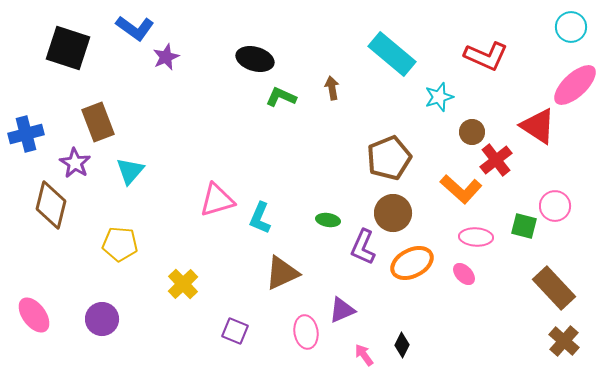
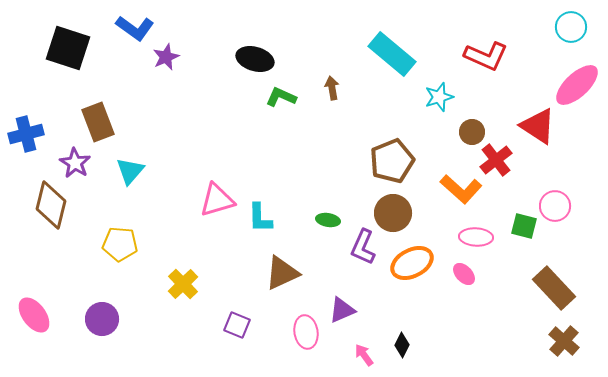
pink ellipse at (575, 85): moved 2 px right
brown pentagon at (389, 158): moved 3 px right, 3 px down
cyan L-shape at (260, 218): rotated 24 degrees counterclockwise
purple square at (235, 331): moved 2 px right, 6 px up
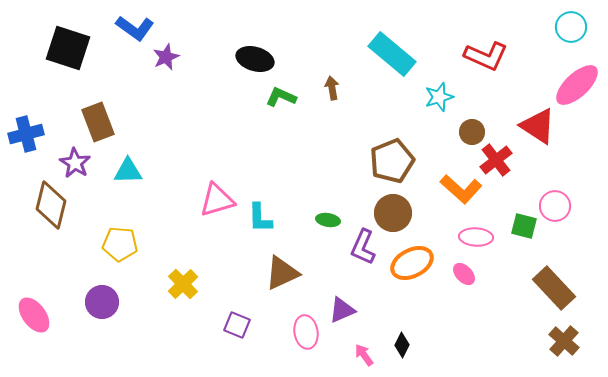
cyan triangle at (130, 171): moved 2 px left; rotated 48 degrees clockwise
purple circle at (102, 319): moved 17 px up
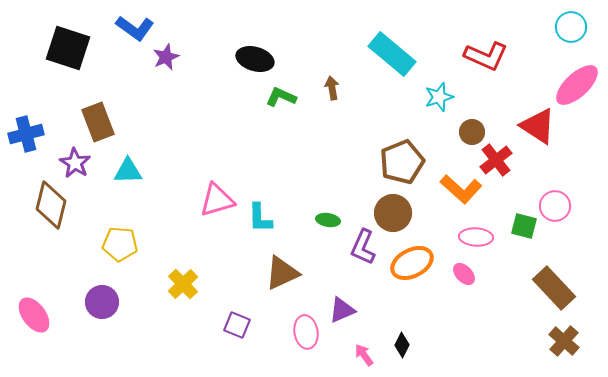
brown pentagon at (392, 161): moved 10 px right, 1 px down
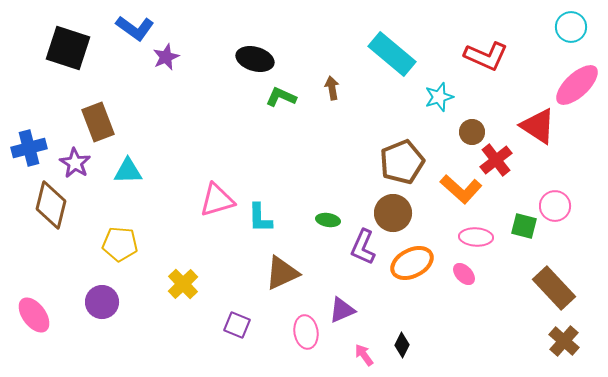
blue cross at (26, 134): moved 3 px right, 14 px down
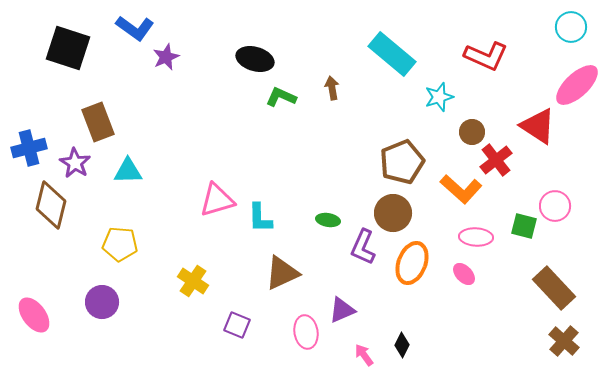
orange ellipse at (412, 263): rotated 42 degrees counterclockwise
yellow cross at (183, 284): moved 10 px right, 3 px up; rotated 12 degrees counterclockwise
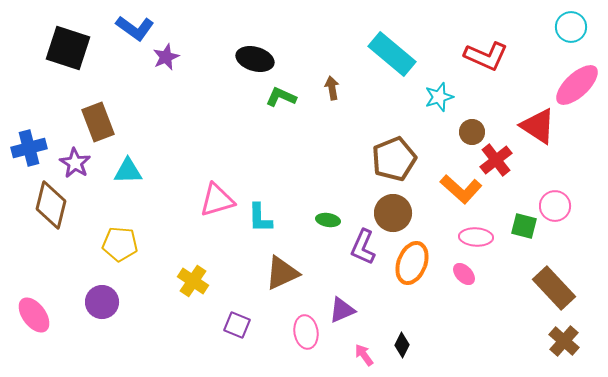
brown pentagon at (402, 162): moved 8 px left, 3 px up
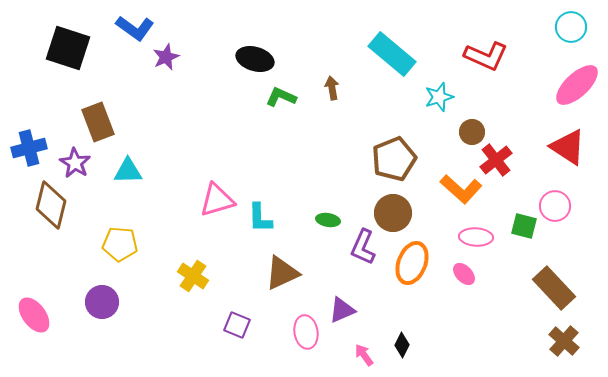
red triangle at (538, 126): moved 30 px right, 21 px down
yellow cross at (193, 281): moved 5 px up
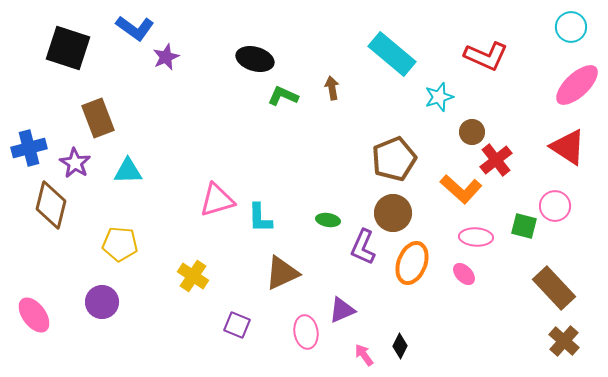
green L-shape at (281, 97): moved 2 px right, 1 px up
brown rectangle at (98, 122): moved 4 px up
black diamond at (402, 345): moved 2 px left, 1 px down
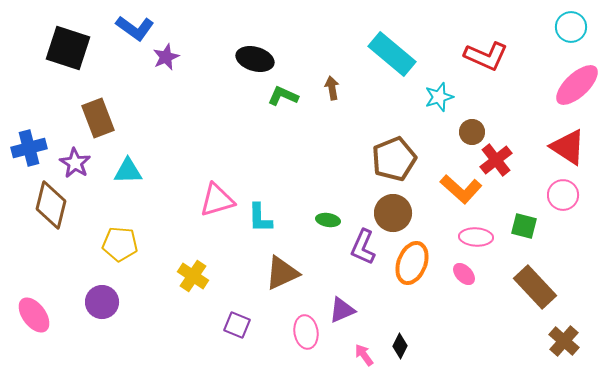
pink circle at (555, 206): moved 8 px right, 11 px up
brown rectangle at (554, 288): moved 19 px left, 1 px up
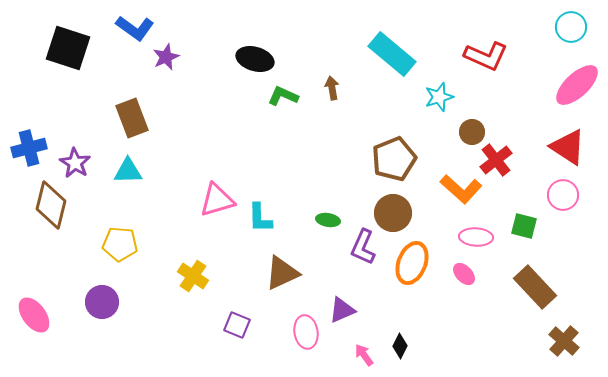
brown rectangle at (98, 118): moved 34 px right
